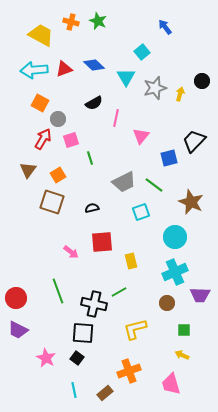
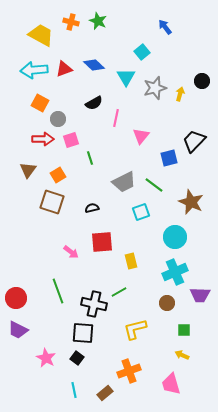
red arrow at (43, 139): rotated 60 degrees clockwise
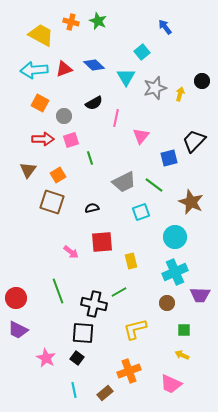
gray circle at (58, 119): moved 6 px right, 3 px up
pink trapezoid at (171, 384): rotated 50 degrees counterclockwise
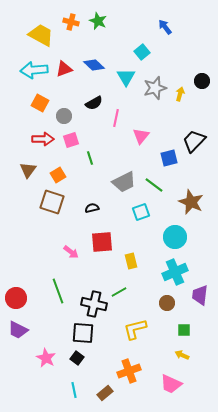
purple trapezoid at (200, 295): rotated 95 degrees clockwise
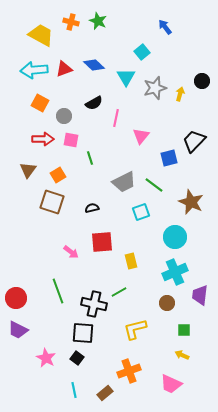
pink square at (71, 140): rotated 28 degrees clockwise
